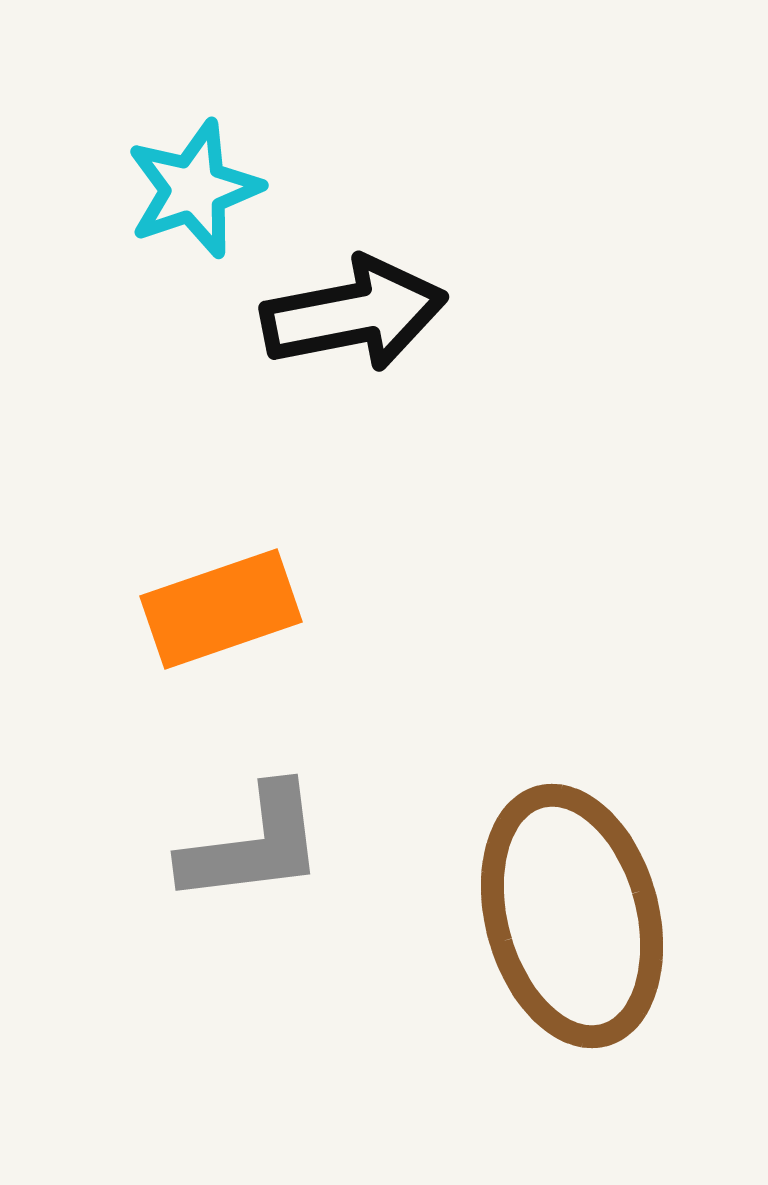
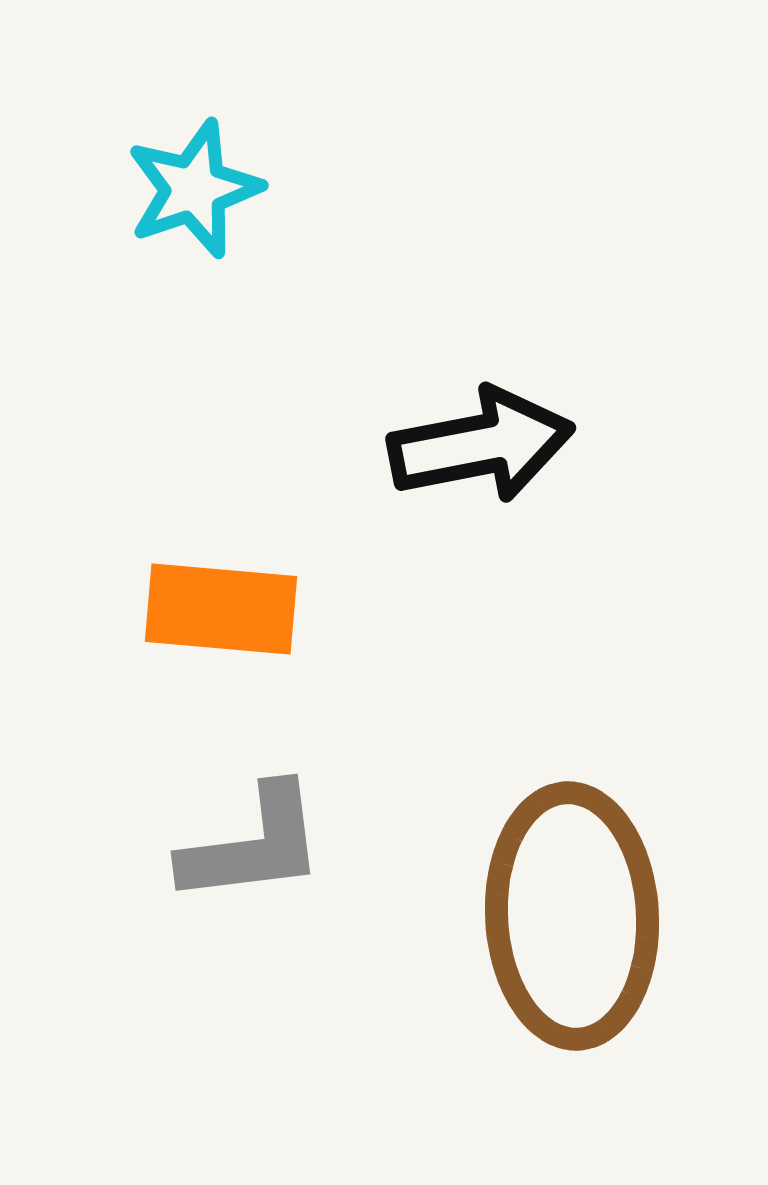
black arrow: moved 127 px right, 131 px down
orange rectangle: rotated 24 degrees clockwise
brown ellipse: rotated 12 degrees clockwise
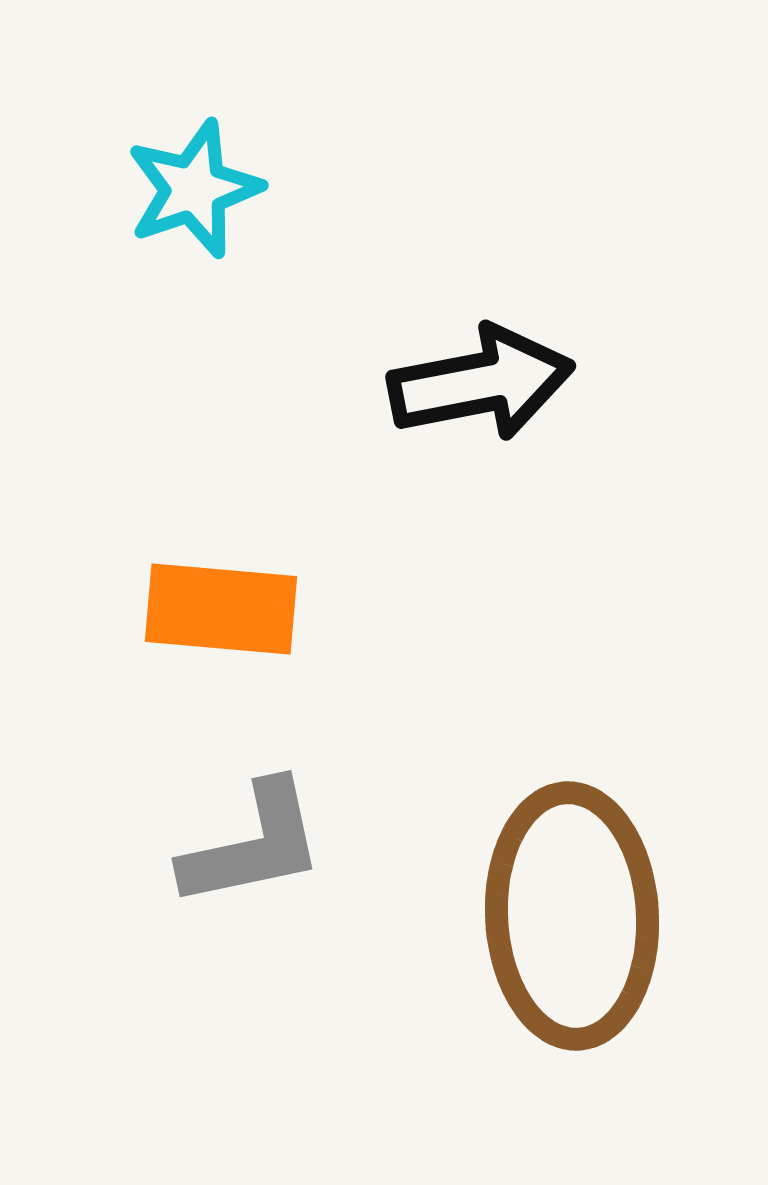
black arrow: moved 62 px up
gray L-shape: rotated 5 degrees counterclockwise
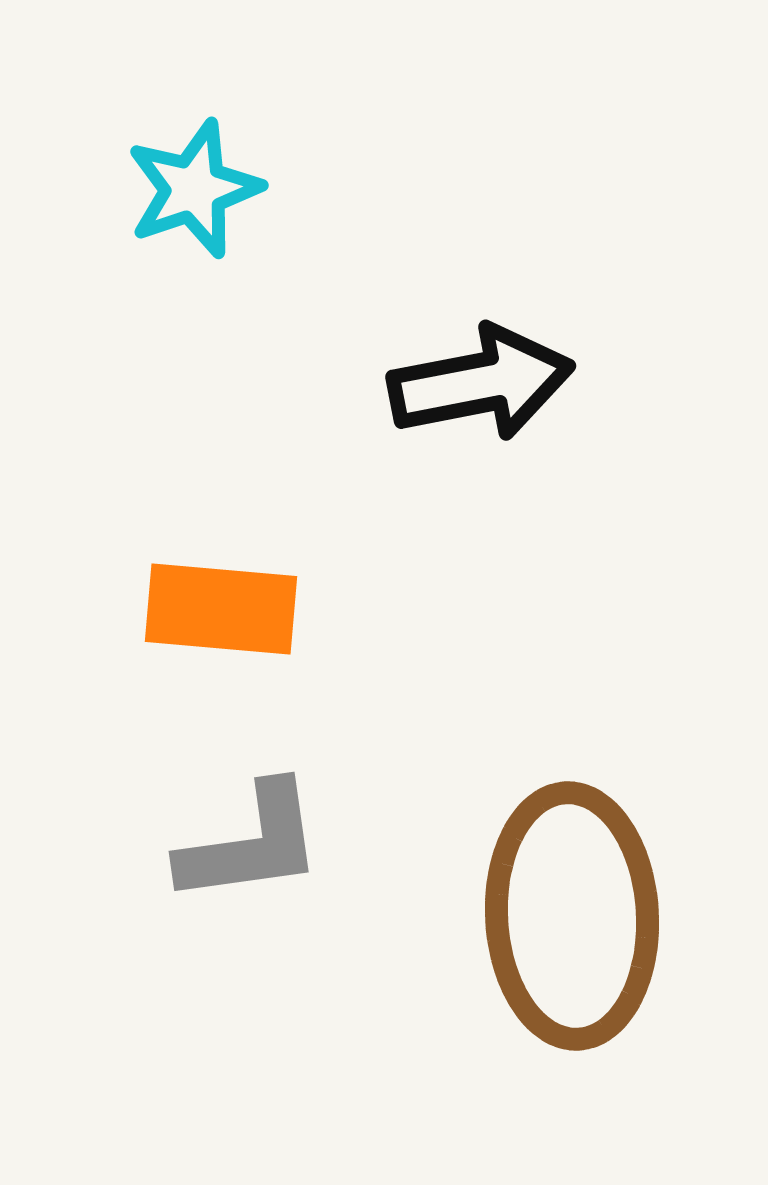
gray L-shape: moved 2 px left, 1 px up; rotated 4 degrees clockwise
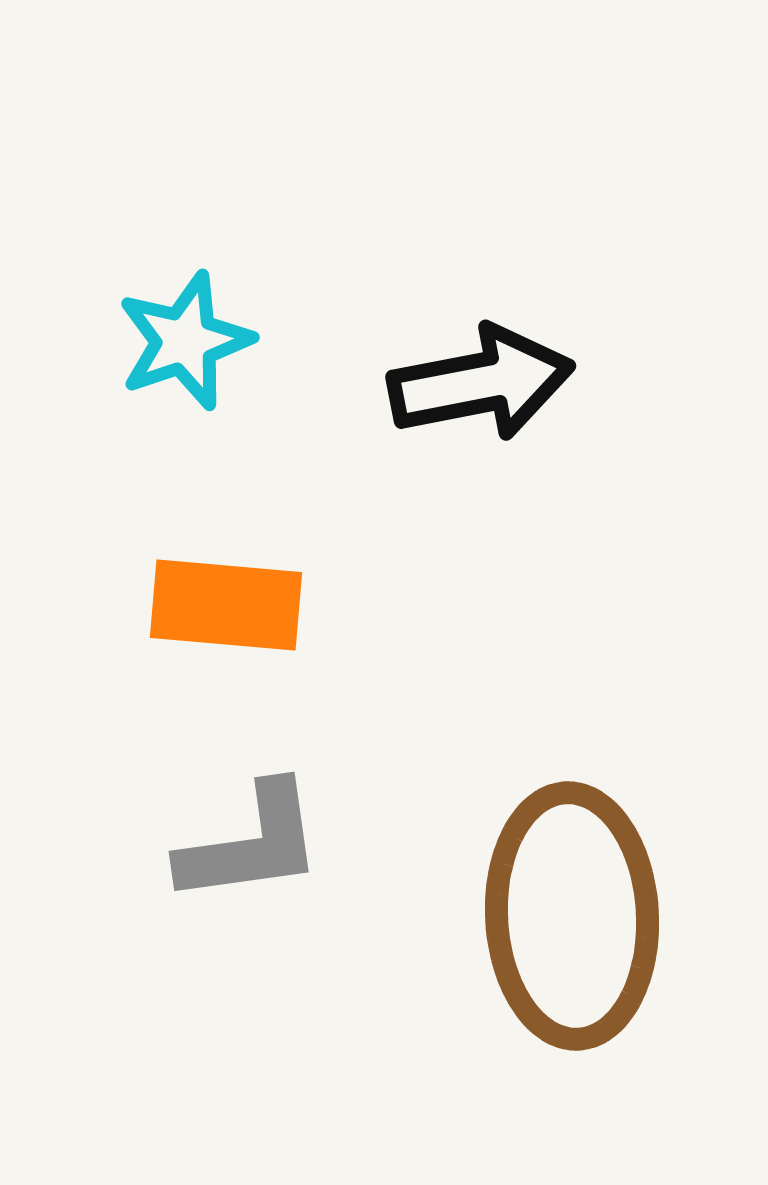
cyan star: moved 9 px left, 152 px down
orange rectangle: moved 5 px right, 4 px up
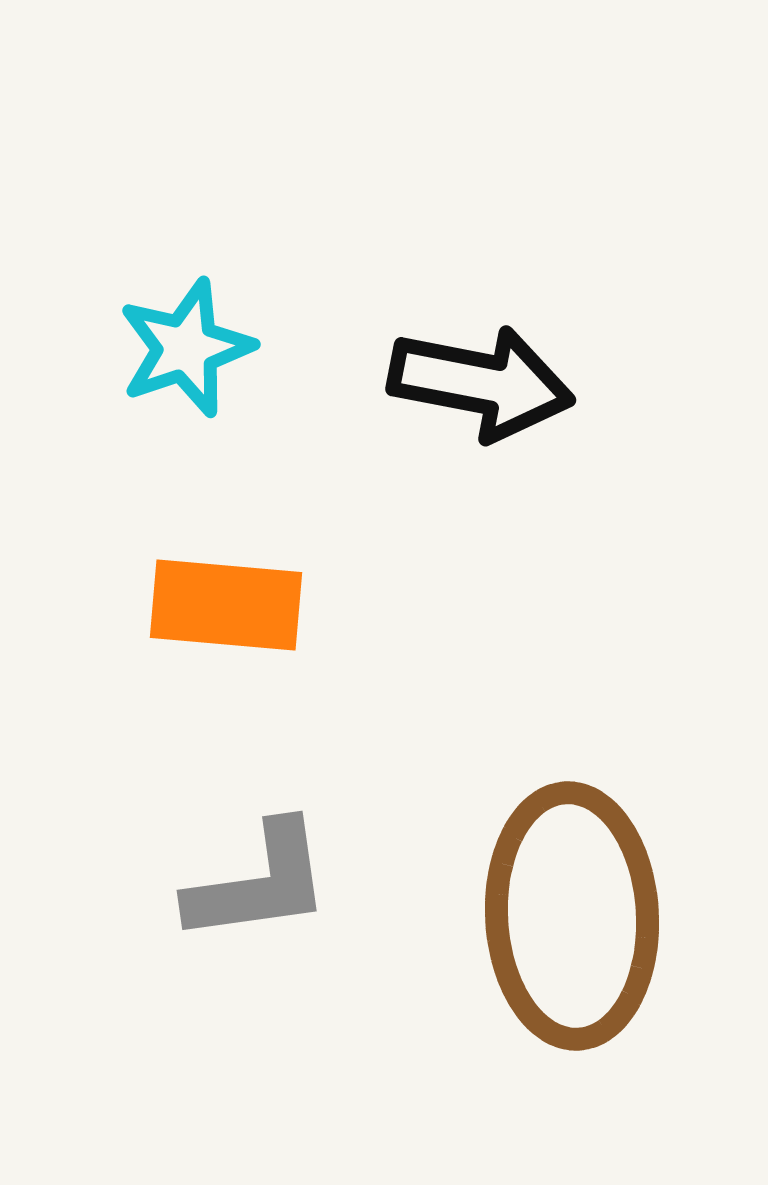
cyan star: moved 1 px right, 7 px down
black arrow: rotated 22 degrees clockwise
gray L-shape: moved 8 px right, 39 px down
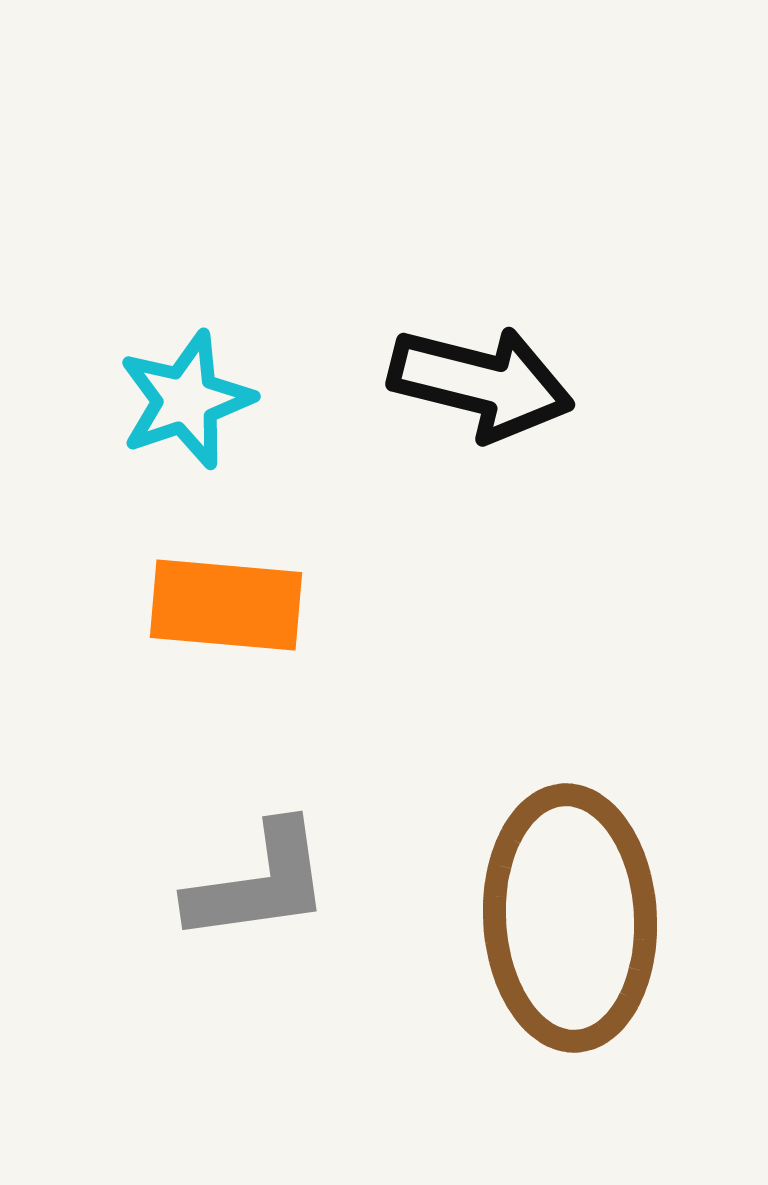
cyan star: moved 52 px down
black arrow: rotated 3 degrees clockwise
brown ellipse: moved 2 px left, 2 px down
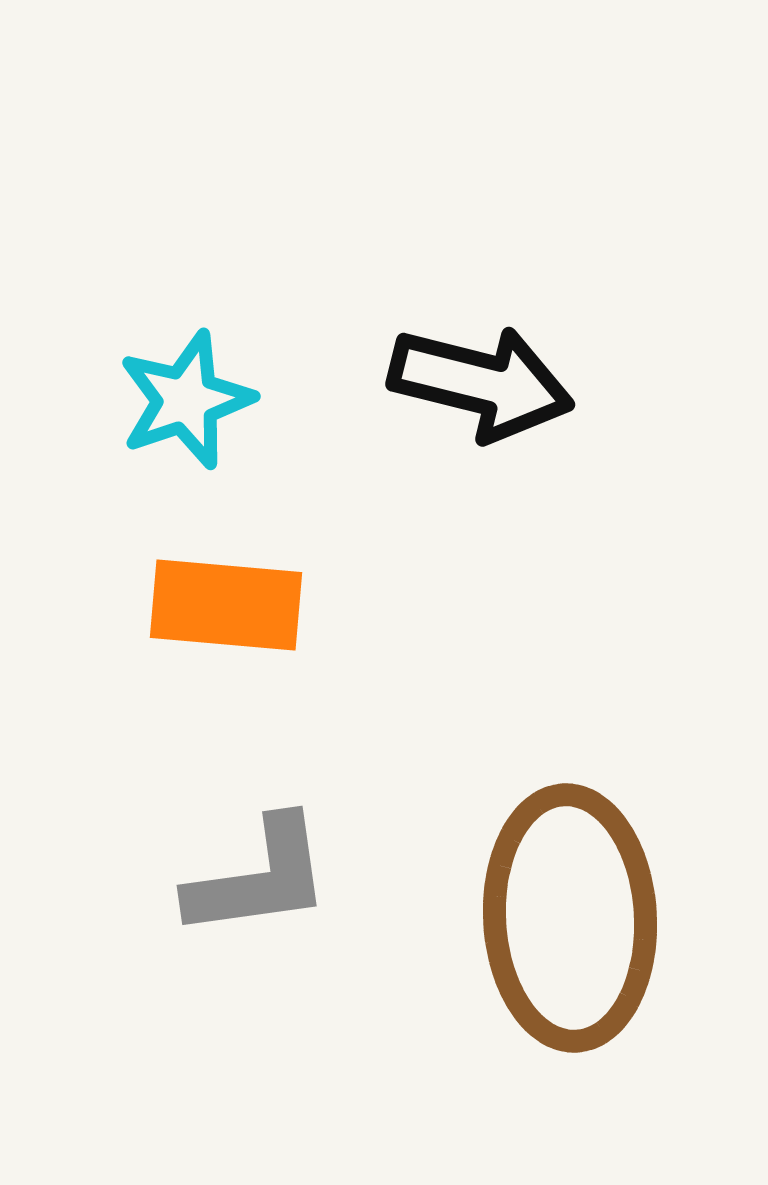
gray L-shape: moved 5 px up
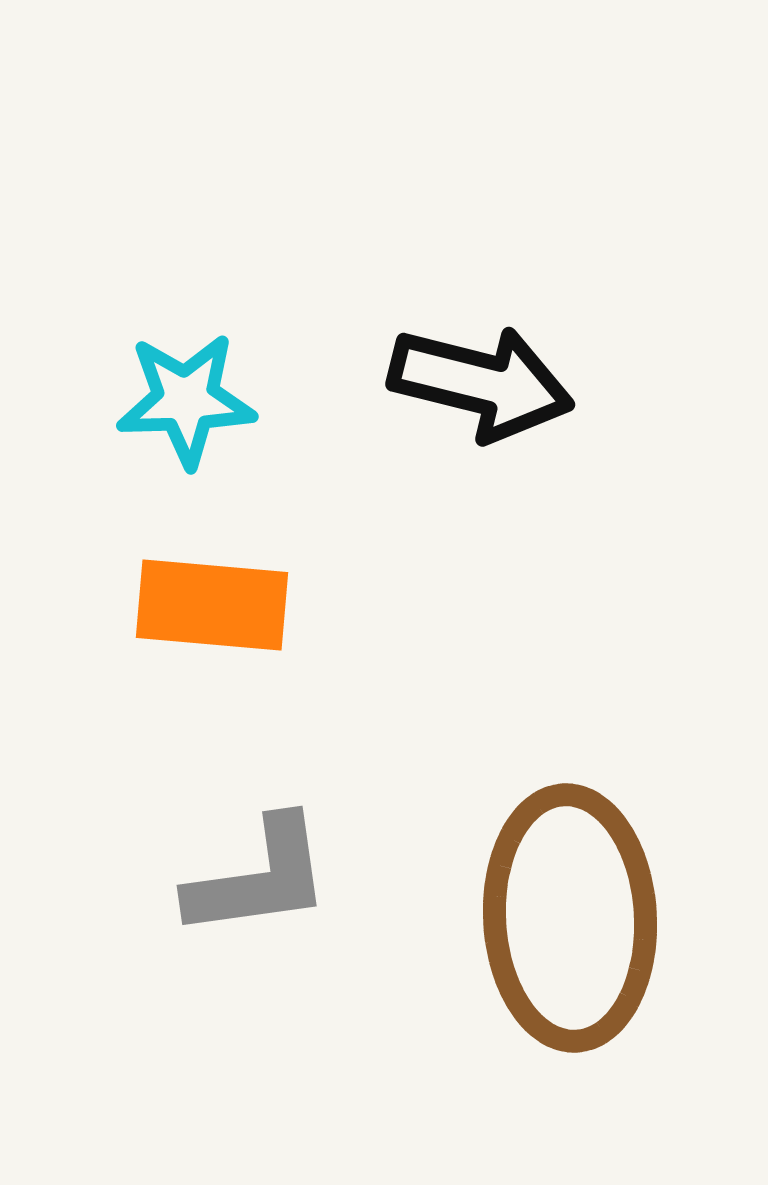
cyan star: rotated 17 degrees clockwise
orange rectangle: moved 14 px left
